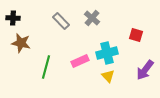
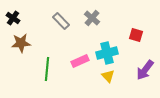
black cross: rotated 32 degrees clockwise
brown star: rotated 18 degrees counterclockwise
green line: moved 1 px right, 2 px down; rotated 10 degrees counterclockwise
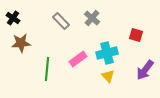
pink rectangle: moved 2 px left, 2 px up; rotated 12 degrees counterclockwise
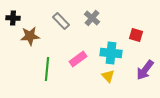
black cross: rotated 32 degrees counterclockwise
brown star: moved 9 px right, 7 px up
cyan cross: moved 4 px right; rotated 20 degrees clockwise
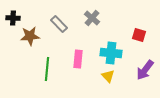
gray rectangle: moved 2 px left, 3 px down
red square: moved 3 px right
pink rectangle: rotated 48 degrees counterclockwise
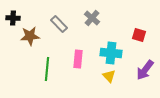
yellow triangle: moved 1 px right
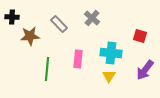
black cross: moved 1 px left, 1 px up
red square: moved 1 px right, 1 px down
yellow triangle: rotated 16 degrees clockwise
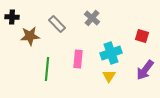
gray rectangle: moved 2 px left
red square: moved 2 px right
cyan cross: rotated 25 degrees counterclockwise
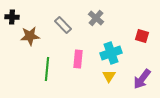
gray cross: moved 4 px right
gray rectangle: moved 6 px right, 1 px down
purple arrow: moved 3 px left, 9 px down
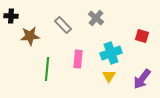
black cross: moved 1 px left, 1 px up
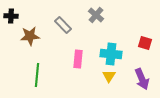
gray cross: moved 3 px up
red square: moved 3 px right, 7 px down
cyan cross: moved 1 px down; rotated 25 degrees clockwise
green line: moved 10 px left, 6 px down
purple arrow: rotated 60 degrees counterclockwise
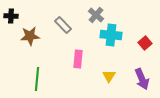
red square: rotated 32 degrees clockwise
cyan cross: moved 19 px up
green line: moved 4 px down
